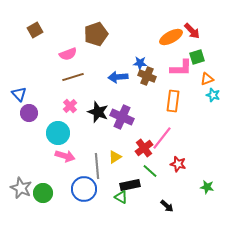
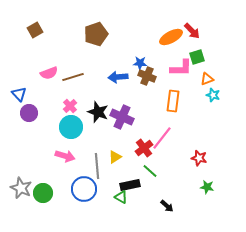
pink semicircle: moved 19 px left, 19 px down
cyan circle: moved 13 px right, 6 px up
red star: moved 21 px right, 6 px up
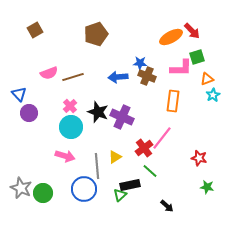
cyan star: rotated 24 degrees clockwise
green triangle: moved 1 px left, 2 px up; rotated 48 degrees clockwise
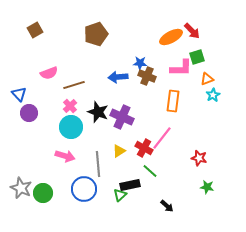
brown line: moved 1 px right, 8 px down
red cross: rotated 24 degrees counterclockwise
yellow triangle: moved 4 px right, 6 px up
gray line: moved 1 px right, 2 px up
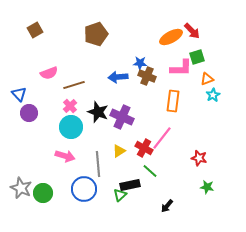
black arrow: rotated 88 degrees clockwise
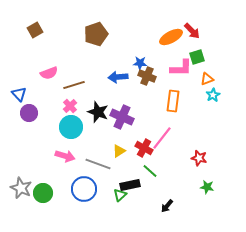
gray line: rotated 65 degrees counterclockwise
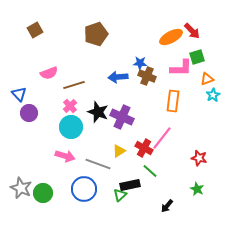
green star: moved 10 px left, 2 px down; rotated 16 degrees clockwise
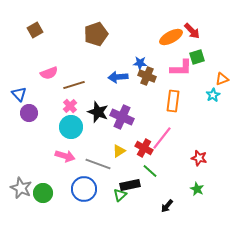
orange triangle: moved 15 px right
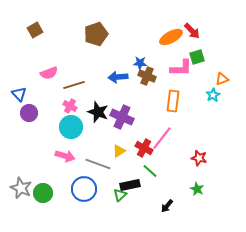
pink cross: rotated 16 degrees counterclockwise
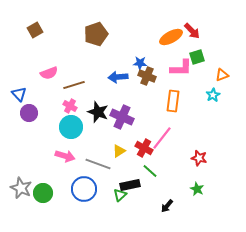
orange triangle: moved 4 px up
